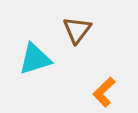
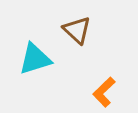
brown triangle: rotated 24 degrees counterclockwise
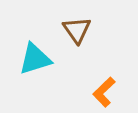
brown triangle: rotated 12 degrees clockwise
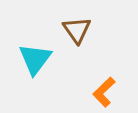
cyan triangle: rotated 36 degrees counterclockwise
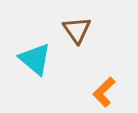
cyan triangle: rotated 27 degrees counterclockwise
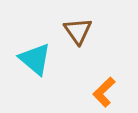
brown triangle: moved 1 px right, 1 px down
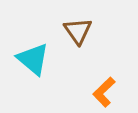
cyan triangle: moved 2 px left
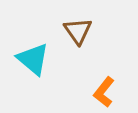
orange L-shape: rotated 8 degrees counterclockwise
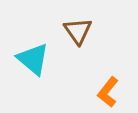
orange L-shape: moved 4 px right
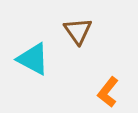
cyan triangle: rotated 12 degrees counterclockwise
